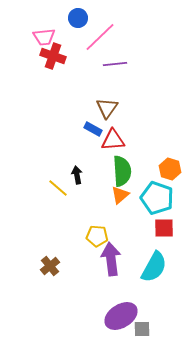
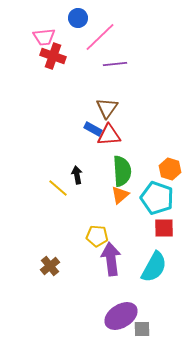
red triangle: moved 4 px left, 5 px up
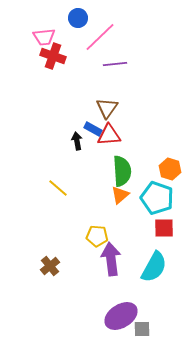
black arrow: moved 34 px up
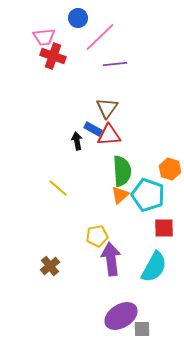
cyan pentagon: moved 9 px left, 3 px up
yellow pentagon: rotated 15 degrees counterclockwise
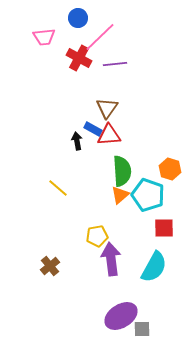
red cross: moved 26 px right, 2 px down; rotated 10 degrees clockwise
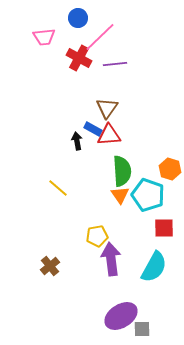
orange triangle: rotated 24 degrees counterclockwise
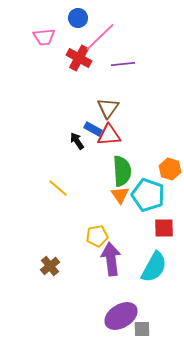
purple line: moved 8 px right
brown triangle: moved 1 px right
black arrow: rotated 24 degrees counterclockwise
